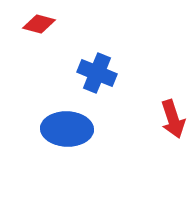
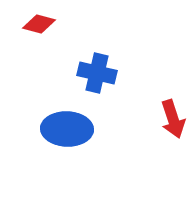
blue cross: rotated 9 degrees counterclockwise
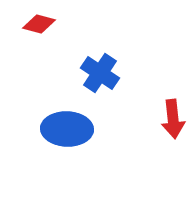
blue cross: moved 3 px right; rotated 21 degrees clockwise
red arrow: rotated 12 degrees clockwise
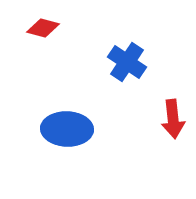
red diamond: moved 4 px right, 4 px down
blue cross: moved 27 px right, 11 px up
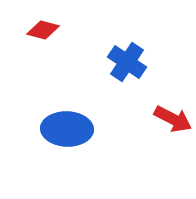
red diamond: moved 2 px down
red arrow: rotated 57 degrees counterclockwise
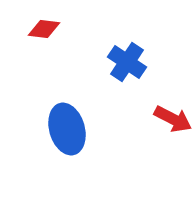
red diamond: moved 1 px right, 1 px up; rotated 8 degrees counterclockwise
blue ellipse: rotated 72 degrees clockwise
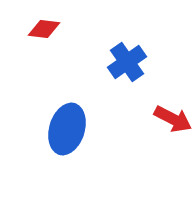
blue cross: rotated 21 degrees clockwise
blue ellipse: rotated 33 degrees clockwise
